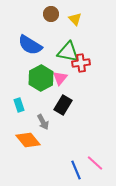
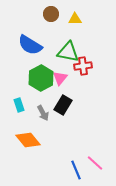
yellow triangle: rotated 48 degrees counterclockwise
red cross: moved 2 px right, 3 px down
gray arrow: moved 9 px up
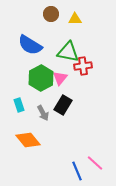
blue line: moved 1 px right, 1 px down
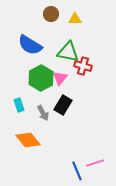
red cross: rotated 24 degrees clockwise
pink line: rotated 60 degrees counterclockwise
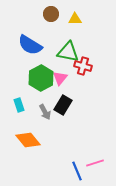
gray arrow: moved 2 px right, 1 px up
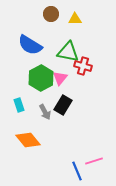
pink line: moved 1 px left, 2 px up
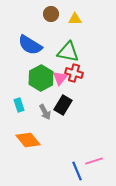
red cross: moved 9 px left, 7 px down
